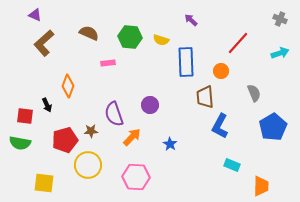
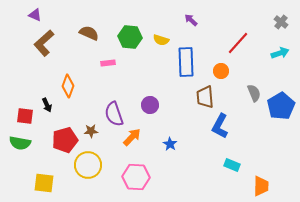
gray cross: moved 1 px right, 3 px down; rotated 16 degrees clockwise
blue pentagon: moved 8 px right, 21 px up
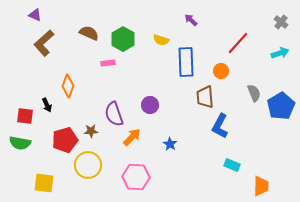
green hexagon: moved 7 px left, 2 px down; rotated 25 degrees clockwise
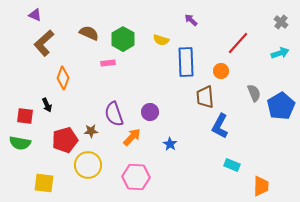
orange diamond: moved 5 px left, 8 px up
purple circle: moved 7 px down
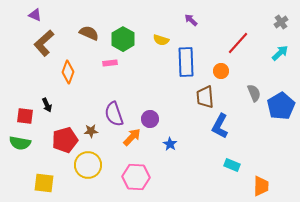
gray cross: rotated 16 degrees clockwise
cyan arrow: rotated 24 degrees counterclockwise
pink rectangle: moved 2 px right
orange diamond: moved 5 px right, 6 px up
purple circle: moved 7 px down
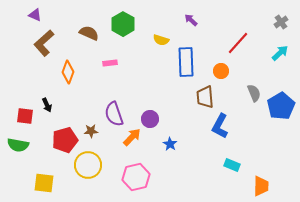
green hexagon: moved 15 px up
green semicircle: moved 2 px left, 2 px down
pink hexagon: rotated 16 degrees counterclockwise
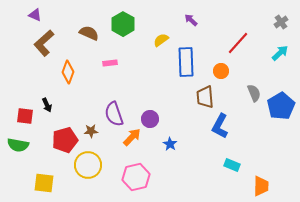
yellow semicircle: rotated 126 degrees clockwise
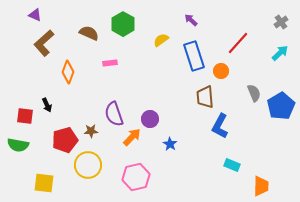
blue rectangle: moved 8 px right, 6 px up; rotated 16 degrees counterclockwise
